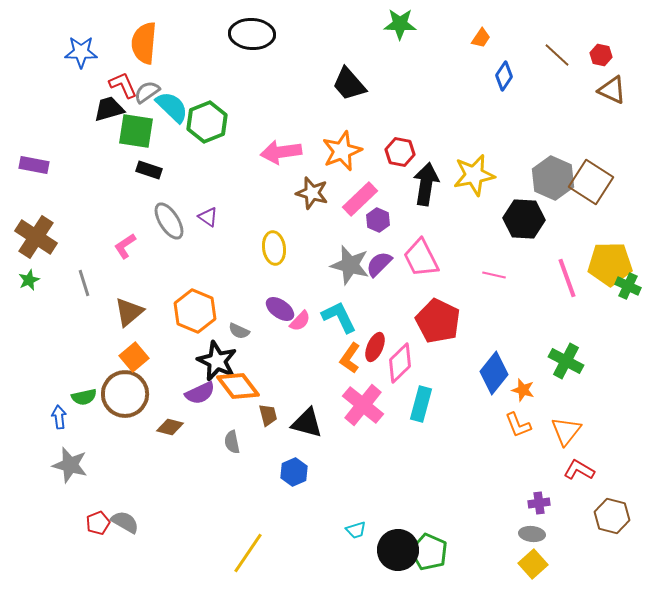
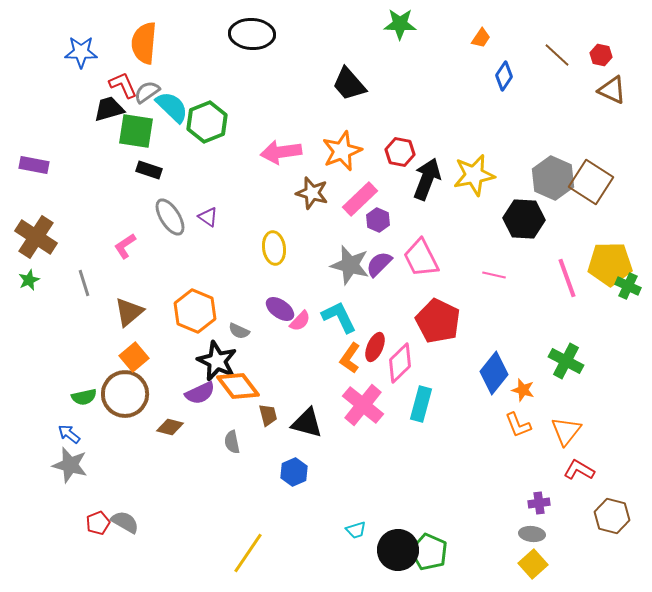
black arrow at (426, 184): moved 1 px right, 5 px up; rotated 12 degrees clockwise
gray ellipse at (169, 221): moved 1 px right, 4 px up
blue arrow at (59, 417): moved 10 px right, 17 px down; rotated 45 degrees counterclockwise
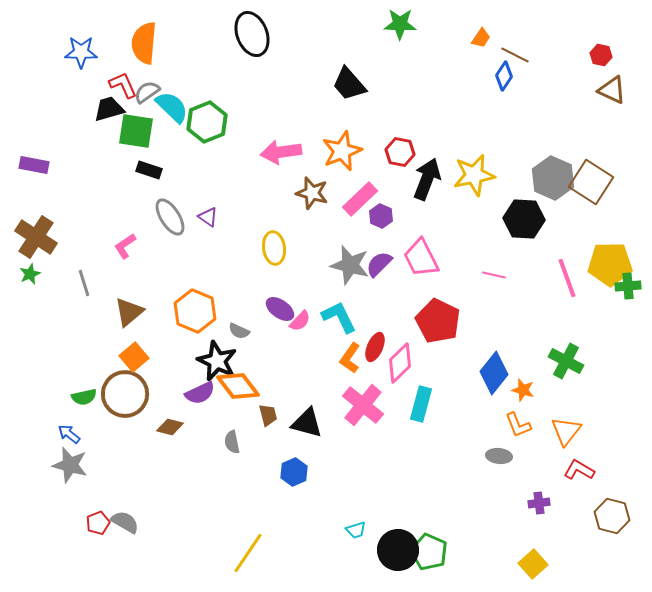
black ellipse at (252, 34): rotated 66 degrees clockwise
brown line at (557, 55): moved 42 px left; rotated 16 degrees counterclockwise
purple hexagon at (378, 220): moved 3 px right, 4 px up
green star at (29, 280): moved 1 px right, 6 px up
green cross at (628, 286): rotated 30 degrees counterclockwise
gray ellipse at (532, 534): moved 33 px left, 78 px up
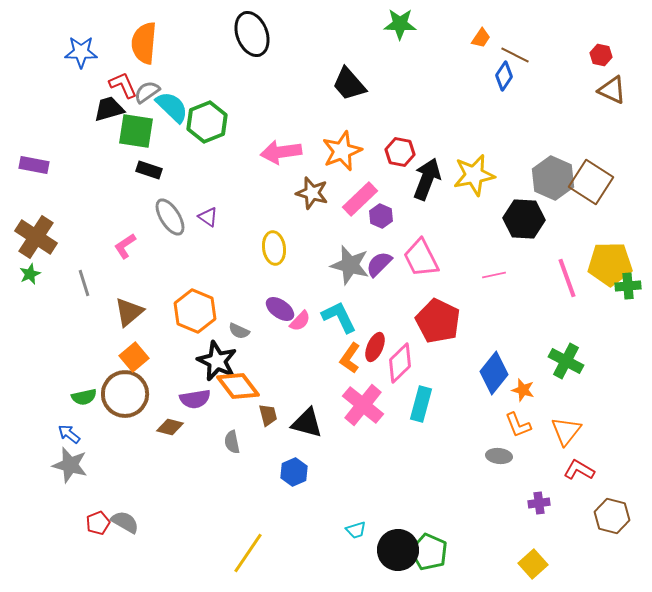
pink line at (494, 275): rotated 25 degrees counterclockwise
purple semicircle at (200, 393): moved 5 px left, 6 px down; rotated 16 degrees clockwise
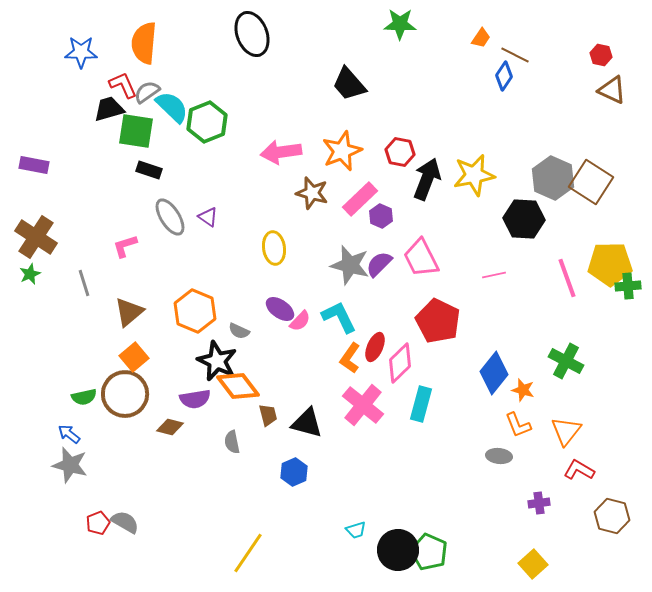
pink L-shape at (125, 246): rotated 16 degrees clockwise
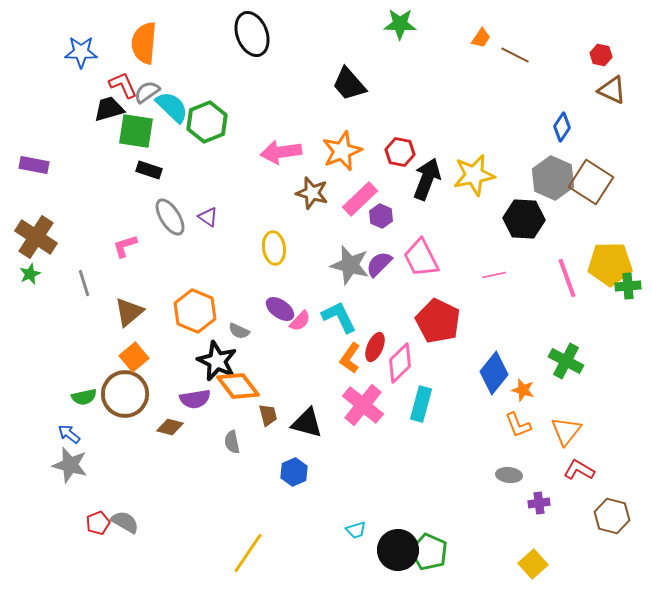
blue diamond at (504, 76): moved 58 px right, 51 px down
gray ellipse at (499, 456): moved 10 px right, 19 px down
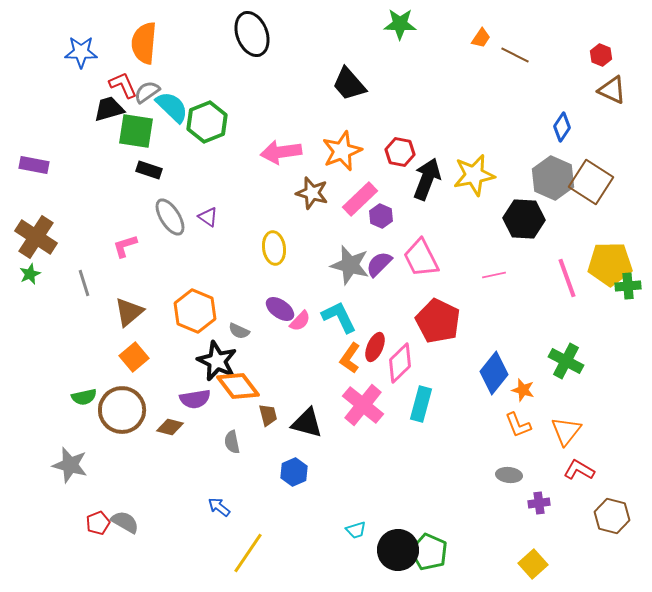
red hexagon at (601, 55): rotated 10 degrees clockwise
brown circle at (125, 394): moved 3 px left, 16 px down
blue arrow at (69, 434): moved 150 px right, 73 px down
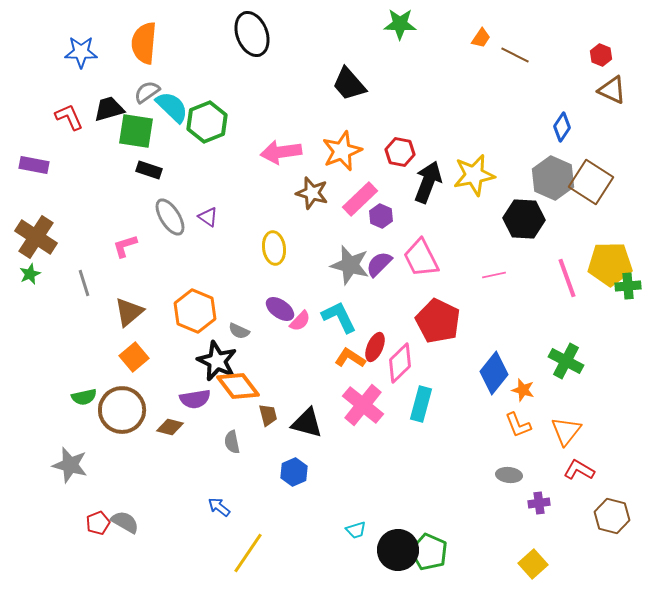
red L-shape at (123, 85): moved 54 px left, 32 px down
black arrow at (427, 179): moved 1 px right, 3 px down
orange L-shape at (350, 358): rotated 88 degrees clockwise
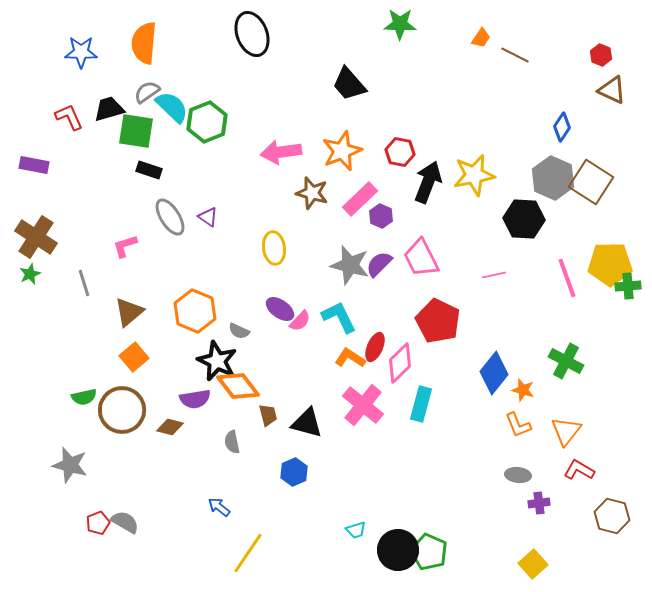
gray ellipse at (509, 475): moved 9 px right
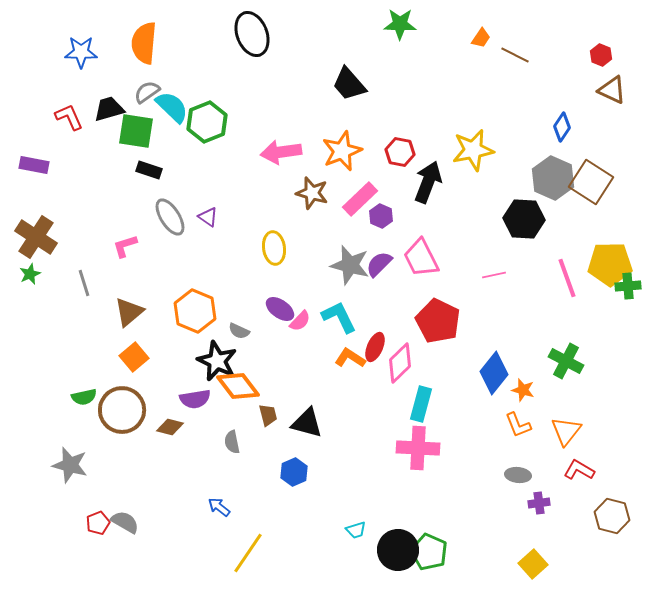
yellow star at (474, 175): moved 1 px left, 25 px up
pink cross at (363, 405): moved 55 px right, 43 px down; rotated 36 degrees counterclockwise
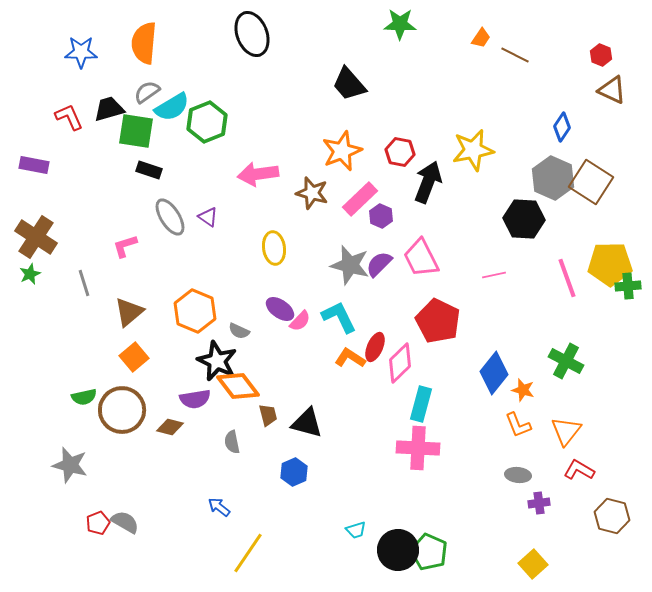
cyan semicircle at (172, 107): rotated 105 degrees clockwise
pink arrow at (281, 152): moved 23 px left, 22 px down
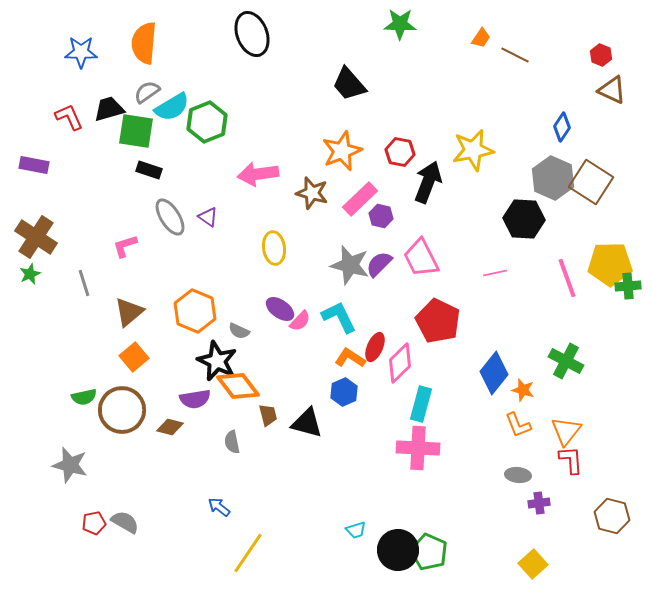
purple hexagon at (381, 216): rotated 10 degrees counterclockwise
pink line at (494, 275): moved 1 px right, 2 px up
red L-shape at (579, 470): moved 8 px left, 10 px up; rotated 56 degrees clockwise
blue hexagon at (294, 472): moved 50 px right, 80 px up
red pentagon at (98, 523): moved 4 px left; rotated 10 degrees clockwise
